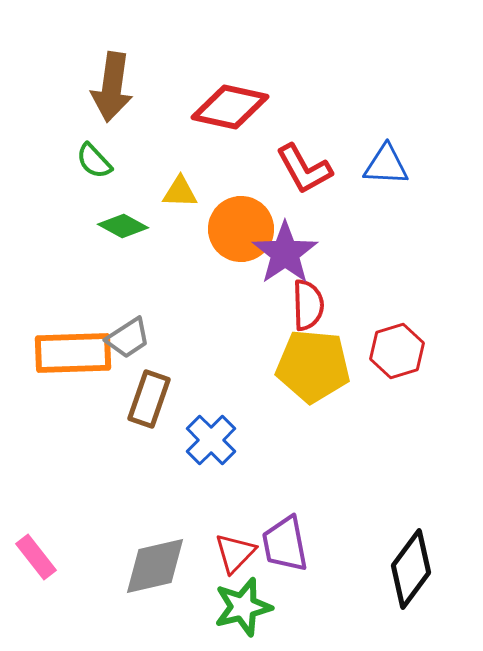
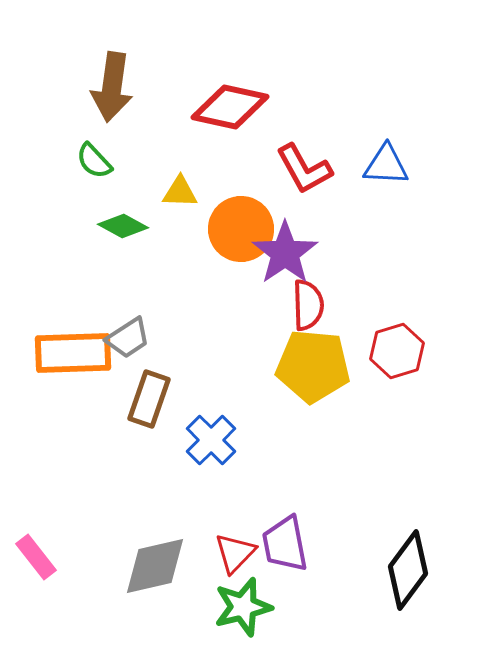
black diamond: moved 3 px left, 1 px down
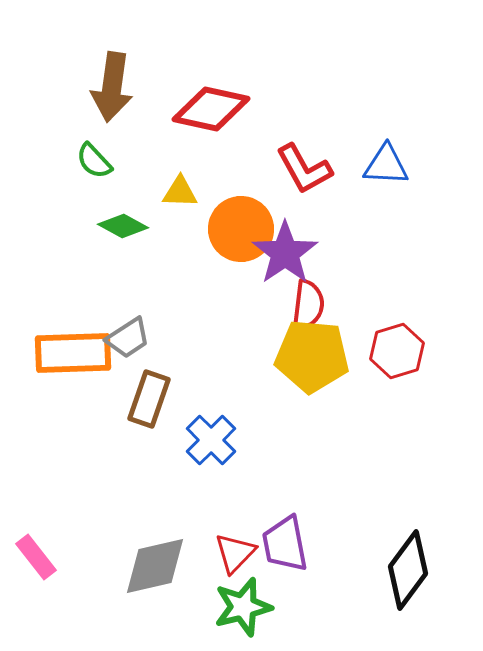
red diamond: moved 19 px left, 2 px down
red semicircle: rotated 9 degrees clockwise
yellow pentagon: moved 1 px left, 10 px up
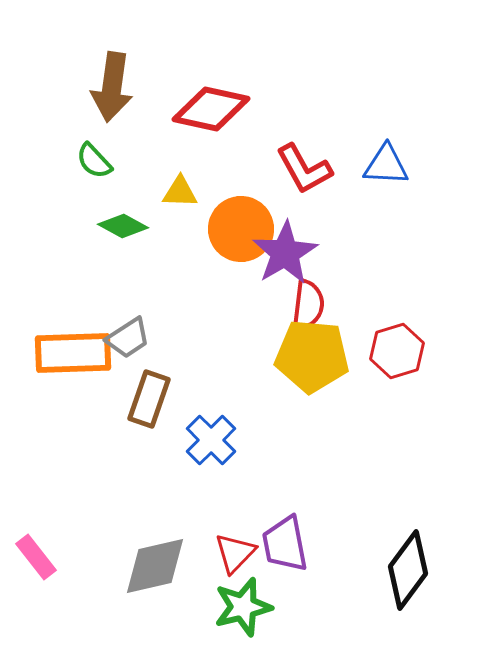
purple star: rotated 4 degrees clockwise
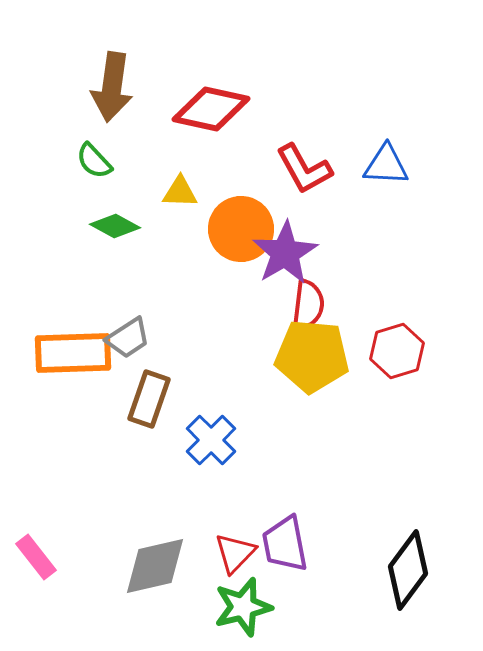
green diamond: moved 8 px left
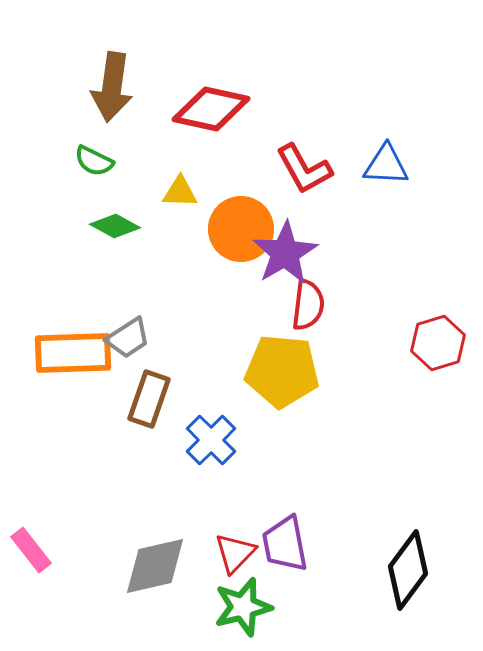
green semicircle: rotated 21 degrees counterclockwise
red hexagon: moved 41 px right, 8 px up
yellow pentagon: moved 30 px left, 15 px down
pink rectangle: moved 5 px left, 7 px up
